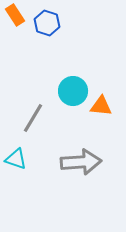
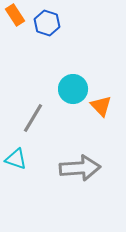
cyan circle: moved 2 px up
orange triangle: rotated 40 degrees clockwise
gray arrow: moved 1 px left, 6 px down
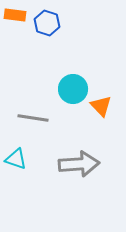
orange rectangle: rotated 50 degrees counterclockwise
gray line: rotated 68 degrees clockwise
gray arrow: moved 1 px left, 4 px up
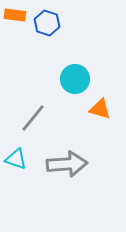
cyan circle: moved 2 px right, 10 px up
orange triangle: moved 1 px left, 3 px down; rotated 30 degrees counterclockwise
gray line: rotated 60 degrees counterclockwise
gray arrow: moved 12 px left
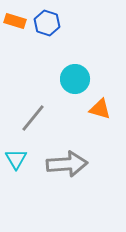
orange rectangle: moved 6 px down; rotated 10 degrees clockwise
cyan triangle: rotated 40 degrees clockwise
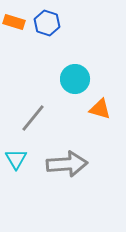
orange rectangle: moved 1 px left, 1 px down
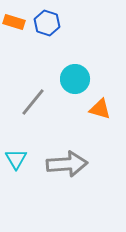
gray line: moved 16 px up
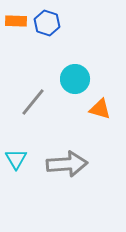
orange rectangle: moved 2 px right, 1 px up; rotated 15 degrees counterclockwise
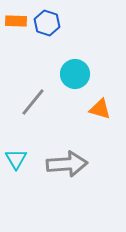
cyan circle: moved 5 px up
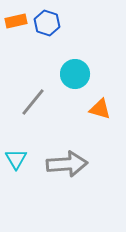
orange rectangle: rotated 15 degrees counterclockwise
